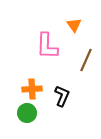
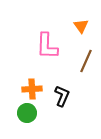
orange triangle: moved 7 px right, 1 px down
brown line: moved 1 px down
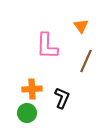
black L-shape: moved 2 px down
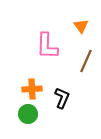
green circle: moved 1 px right, 1 px down
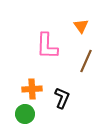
green circle: moved 3 px left
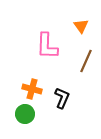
orange cross: rotated 18 degrees clockwise
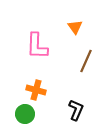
orange triangle: moved 6 px left, 1 px down
pink L-shape: moved 10 px left
orange cross: moved 4 px right, 1 px down
black L-shape: moved 14 px right, 12 px down
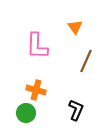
green circle: moved 1 px right, 1 px up
